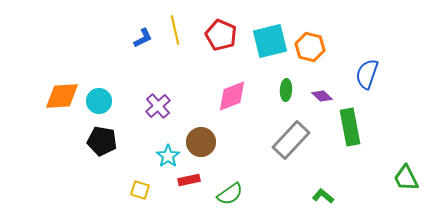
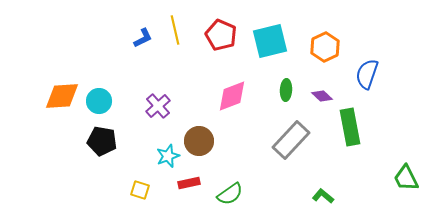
orange hexagon: moved 15 px right; rotated 20 degrees clockwise
brown circle: moved 2 px left, 1 px up
cyan star: rotated 15 degrees clockwise
red rectangle: moved 3 px down
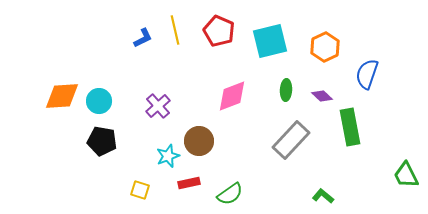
red pentagon: moved 2 px left, 4 px up
green trapezoid: moved 3 px up
